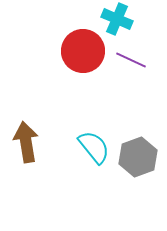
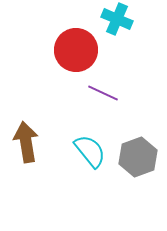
red circle: moved 7 px left, 1 px up
purple line: moved 28 px left, 33 px down
cyan semicircle: moved 4 px left, 4 px down
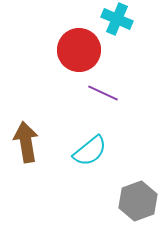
red circle: moved 3 px right
cyan semicircle: rotated 90 degrees clockwise
gray hexagon: moved 44 px down
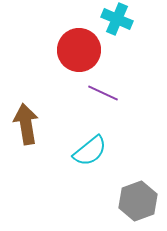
brown arrow: moved 18 px up
